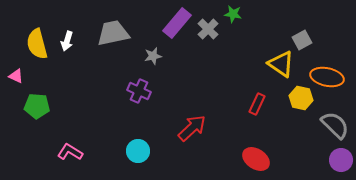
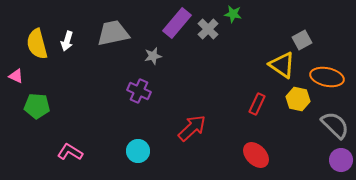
yellow triangle: moved 1 px right, 1 px down
yellow hexagon: moved 3 px left, 1 px down
red ellipse: moved 4 px up; rotated 12 degrees clockwise
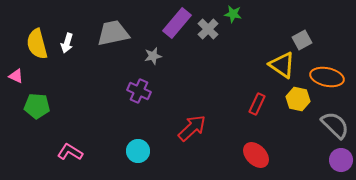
white arrow: moved 2 px down
